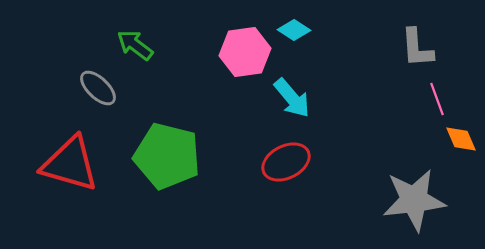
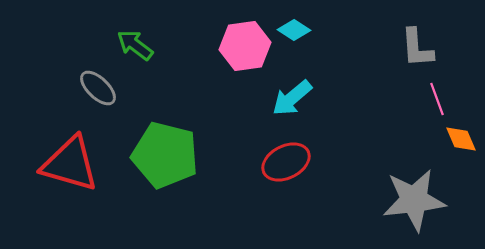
pink hexagon: moved 6 px up
cyan arrow: rotated 90 degrees clockwise
green pentagon: moved 2 px left, 1 px up
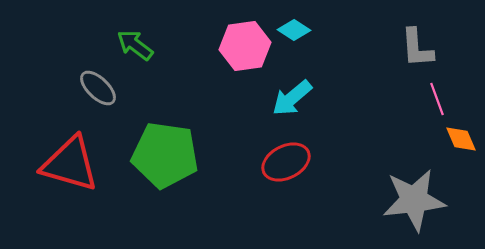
green pentagon: rotated 6 degrees counterclockwise
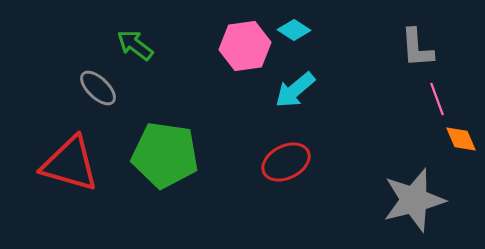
cyan arrow: moved 3 px right, 8 px up
gray star: rotated 8 degrees counterclockwise
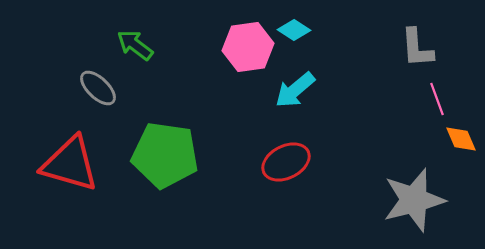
pink hexagon: moved 3 px right, 1 px down
